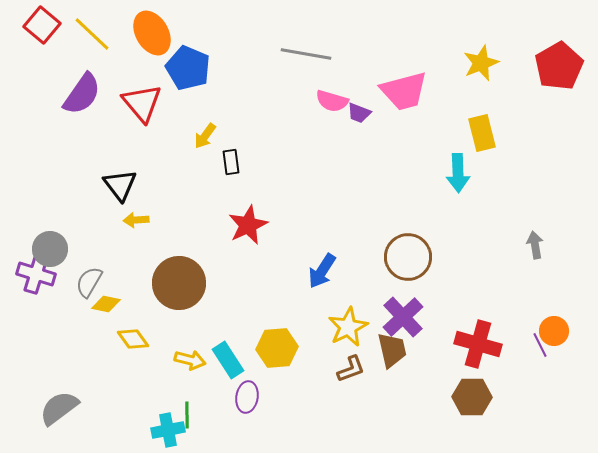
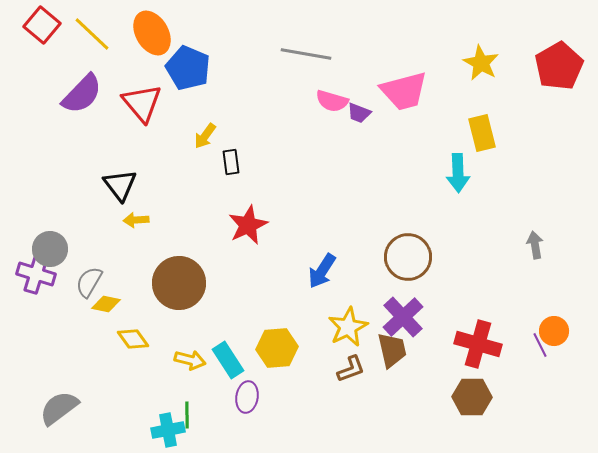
yellow star at (481, 63): rotated 21 degrees counterclockwise
purple semicircle at (82, 94): rotated 9 degrees clockwise
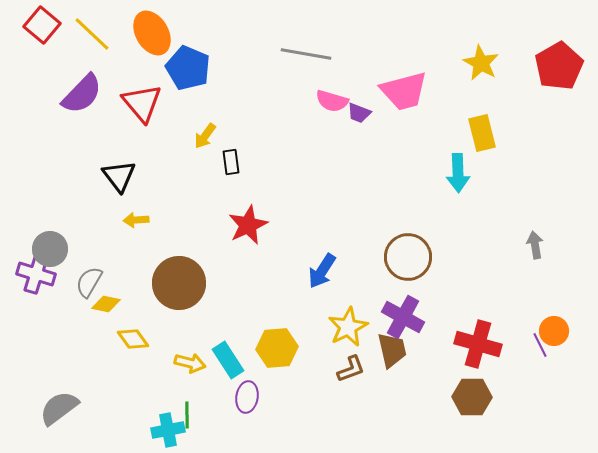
black triangle at (120, 185): moved 1 px left, 9 px up
purple cross at (403, 317): rotated 18 degrees counterclockwise
yellow arrow at (190, 360): moved 3 px down
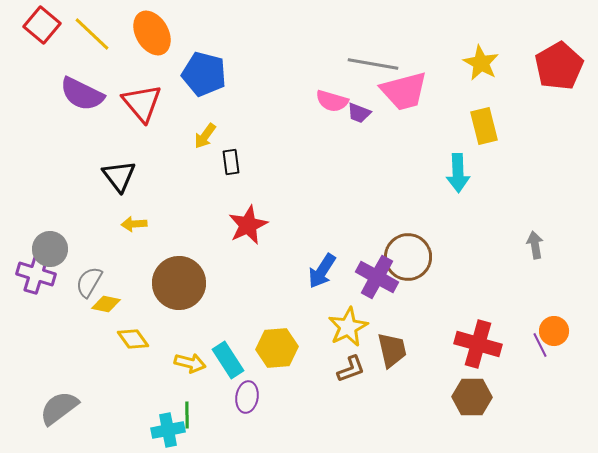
gray line at (306, 54): moved 67 px right, 10 px down
blue pentagon at (188, 68): moved 16 px right, 6 px down; rotated 9 degrees counterclockwise
purple semicircle at (82, 94): rotated 72 degrees clockwise
yellow rectangle at (482, 133): moved 2 px right, 7 px up
yellow arrow at (136, 220): moved 2 px left, 4 px down
purple cross at (403, 317): moved 26 px left, 40 px up
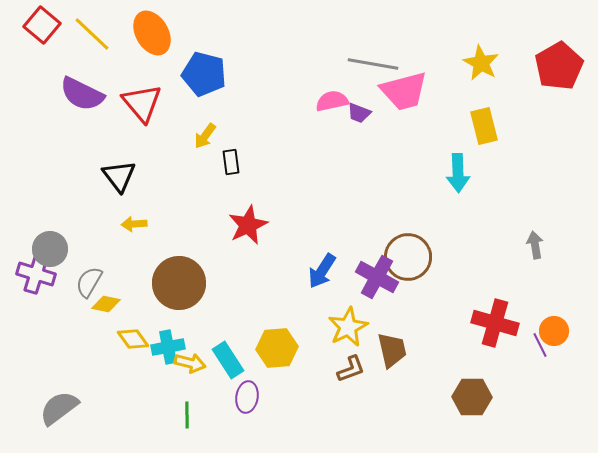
pink semicircle at (332, 101): rotated 152 degrees clockwise
red cross at (478, 344): moved 17 px right, 21 px up
cyan cross at (168, 430): moved 83 px up
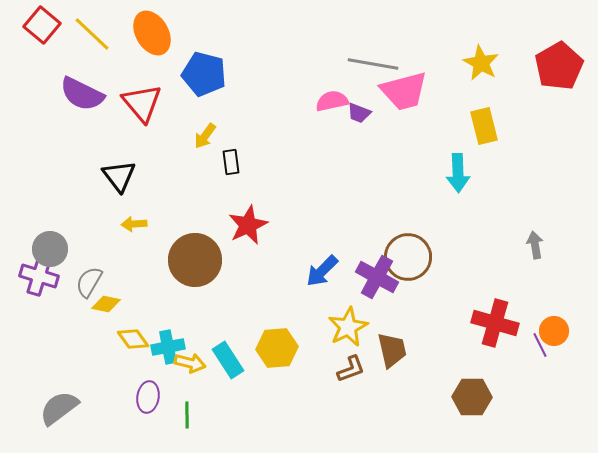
blue arrow at (322, 271): rotated 12 degrees clockwise
purple cross at (36, 274): moved 3 px right, 2 px down
brown circle at (179, 283): moved 16 px right, 23 px up
purple ellipse at (247, 397): moved 99 px left
